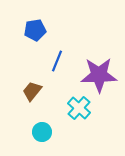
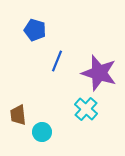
blue pentagon: rotated 25 degrees clockwise
purple star: moved 2 px up; rotated 18 degrees clockwise
brown trapezoid: moved 14 px left, 24 px down; rotated 45 degrees counterclockwise
cyan cross: moved 7 px right, 1 px down
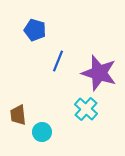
blue line: moved 1 px right
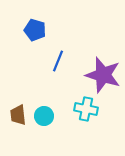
purple star: moved 4 px right, 2 px down
cyan cross: rotated 30 degrees counterclockwise
cyan circle: moved 2 px right, 16 px up
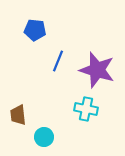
blue pentagon: rotated 10 degrees counterclockwise
purple star: moved 6 px left, 5 px up
cyan circle: moved 21 px down
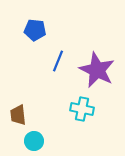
purple star: rotated 9 degrees clockwise
cyan cross: moved 4 px left
cyan circle: moved 10 px left, 4 px down
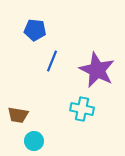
blue line: moved 6 px left
brown trapezoid: rotated 75 degrees counterclockwise
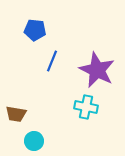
cyan cross: moved 4 px right, 2 px up
brown trapezoid: moved 2 px left, 1 px up
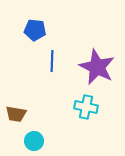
blue line: rotated 20 degrees counterclockwise
purple star: moved 3 px up
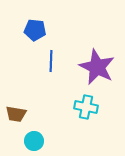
blue line: moved 1 px left
